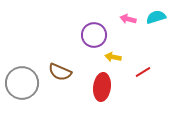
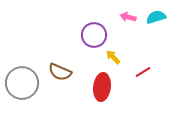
pink arrow: moved 2 px up
yellow arrow: rotated 35 degrees clockwise
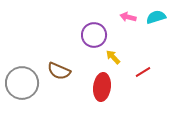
brown semicircle: moved 1 px left, 1 px up
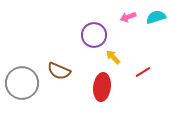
pink arrow: rotated 35 degrees counterclockwise
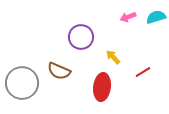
purple circle: moved 13 px left, 2 px down
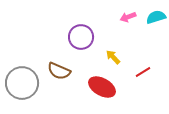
red ellipse: rotated 68 degrees counterclockwise
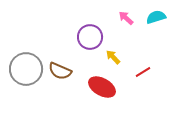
pink arrow: moved 2 px left, 1 px down; rotated 63 degrees clockwise
purple circle: moved 9 px right
brown semicircle: moved 1 px right
gray circle: moved 4 px right, 14 px up
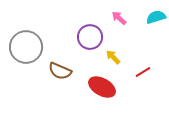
pink arrow: moved 7 px left
gray circle: moved 22 px up
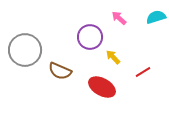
gray circle: moved 1 px left, 3 px down
